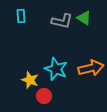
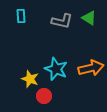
green triangle: moved 5 px right
yellow star: moved 1 px up
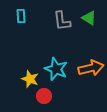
gray L-shape: rotated 70 degrees clockwise
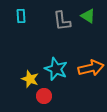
green triangle: moved 1 px left, 2 px up
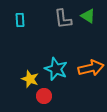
cyan rectangle: moved 1 px left, 4 px down
gray L-shape: moved 1 px right, 2 px up
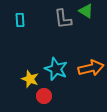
green triangle: moved 2 px left, 5 px up
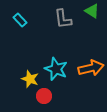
green triangle: moved 6 px right
cyan rectangle: rotated 40 degrees counterclockwise
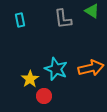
cyan rectangle: rotated 32 degrees clockwise
yellow star: rotated 18 degrees clockwise
